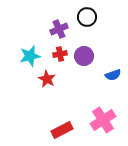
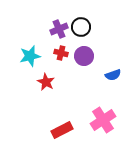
black circle: moved 6 px left, 10 px down
red cross: moved 1 px right, 1 px up; rotated 24 degrees clockwise
red star: moved 1 px left, 3 px down
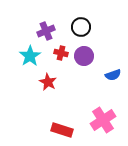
purple cross: moved 13 px left, 2 px down
cyan star: rotated 20 degrees counterclockwise
red star: moved 2 px right
red rectangle: rotated 45 degrees clockwise
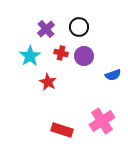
black circle: moved 2 px left
purple cross: moved 2 px up; rotated 18 degrees counterclockwise
pink cross: moved 1 px left, 1 px down
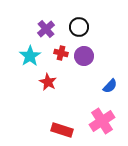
blue semicircle: moved 3 px left, 11 px down; rotated 28 degrees counterclockwise
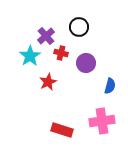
purple cross: moved 7 px down
purple circle: moved 2 px right, 7 px down
red star: rotated 18 degrees clockwise
blue semicircle: rotated 28 degrees counterclockwise
pink cross: rotated 25 degrees clockwise
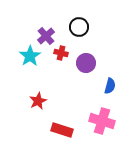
red star: moved 10 px left, 19 px down
pink cross: rotated 25 degrees clockwise
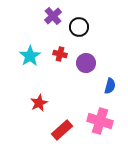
purple cross: moved 7 px right, 20 px up
red cross: moved 1 px left, 1 px down
red star: moved 1 px right, 2 px down
pink cross: moved 2 px left
red rectangle: rotated 60 degrees counterclockwise
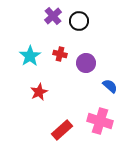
black circle: moved 6 px up
blue semicircle: rotated 63 degrees counterclockwise
red star: moved 11 px up
